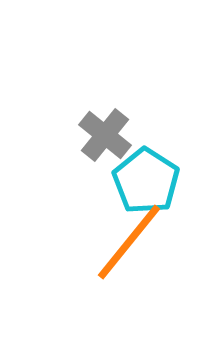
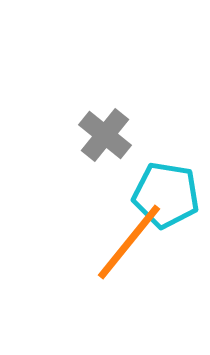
cyan pentagon: moved 20 px right, 14 px down; rotated 24 degrees counterclockwise
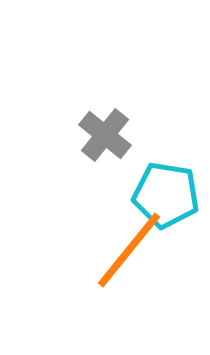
orange line: moved 8 px down
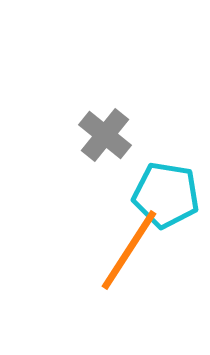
orange line: rotated 6 degrees counterclockwise
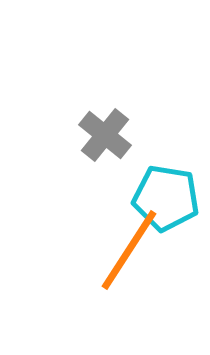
cyan pentagon: moved 3 px down
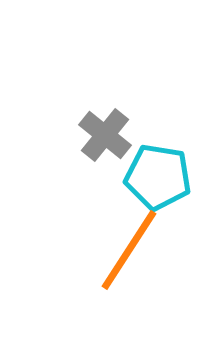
cyan pentagon: moved 8 px left, 21 px up
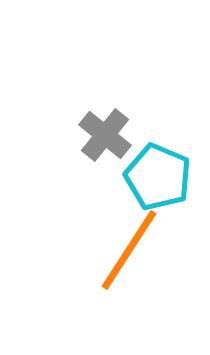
cyan pentagon: rotated 14 degrees clockwise
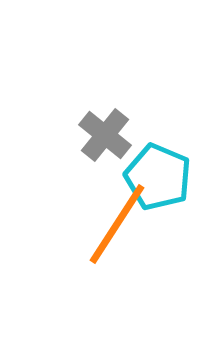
orange line: moved 12 px left, 26 px up
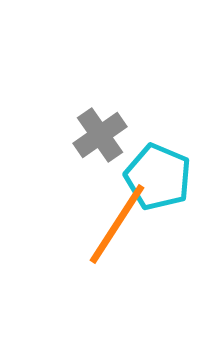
gray cross: moved 5 px left; rotated 16 degrees clockwise
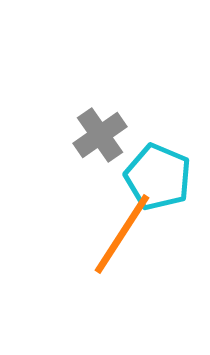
orange line: moved 5 px right, 10 px down
